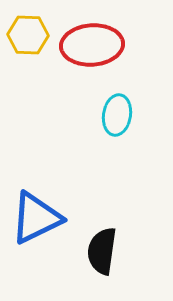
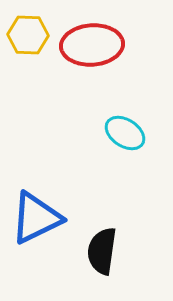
cyan ellipse: moved 8 px right, 18 px down; rotated 66 degrees counterclockwise
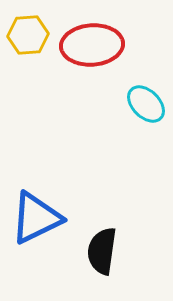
yellow hexagon: rotated 6 degrees counterclockwise
cyan ellipse: moved 21 px right, 29 px up; rotated 12 degrees clockwise
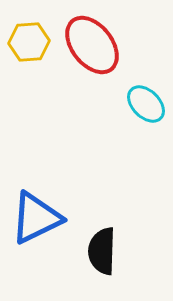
yellow hexagon: moved 1 px right, 7 px down
red ellipse: rotated 56 degrees clockwise
black semicircle: rotated 6 degrees counterclockwise
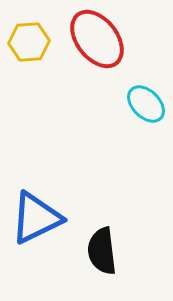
red ellipse: moved 5 px right, 6 px up
black semicircle: rotated 9 degrees counterclockwise
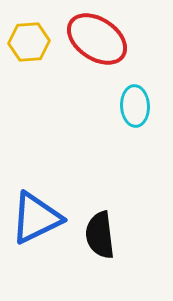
red ellipse: rotated 18 degrees counterclockwise
cyan ellipse: moved 11 px left, 2 px down; rotated 42 degrees clockwise
black semicircle: moved 2 px left, 16 px up
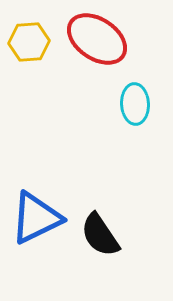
cyan ellipse: moved 2 px up
black semicircle: rotated 27 degrees counterclockwise
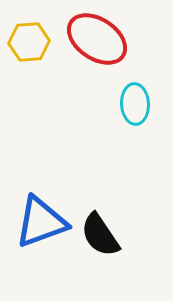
blue triangle: moved 5 px right, 4 px down; rotated 6 degrees clockwise
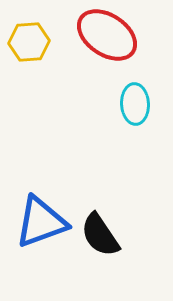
red ellipse: moved 10 px right, 4 px up
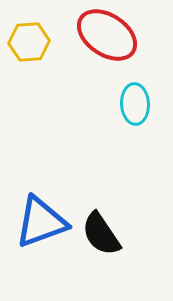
black semicircle: moved 1 px right, 1 px up
